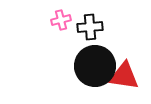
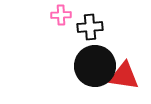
pink cross: moved 5 px up; rotated 12 degrees clockwise
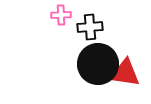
black circle: moved 3 px right, 2 px up
red triangle: moved 1 px right, 3 px up
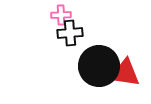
black cross: moved 20 px left, 6 px down
black circle: moved 1 px right, 2 px down
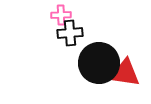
black circle: moved 3 px up
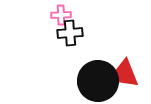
black circle: moved 1 px left, 18 px down
red triangle: moved 1 px left, 1 px down
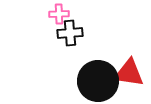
pink cross: moved 2 px left, 1 px up
red triangle: moved 5 px right, 1 px up
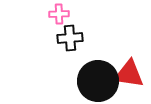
black cross: moved 5 px down
red triangle: moved 1 px down
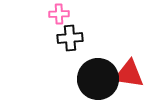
black circle: moved 2 px up
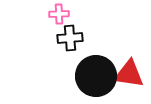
black circle: moved 2 px left, 3 px up
